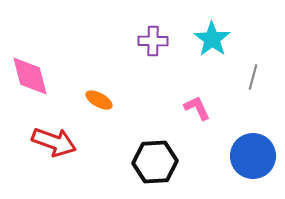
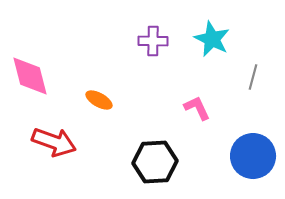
cyan star: rotated 9 degrees counterclockwise
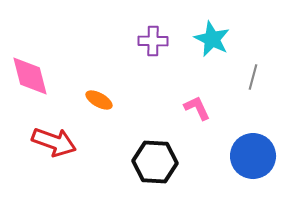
black hexagon: rotated 6 degrees clockwise
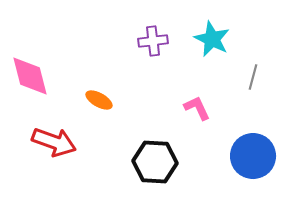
purple cross: rotated 8 degrees counterclockwise
